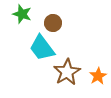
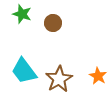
cyan trapezoid: moved 18 px left, 23 px down
brown star: moved 8 px left, 7 px down
orange star: rotated 12 degrees counterclockwise
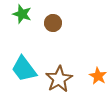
cyan trapezoid: moved 2 px up
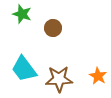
brown circle: moved 5 px down
brown star: rotated 28 degrees clockwise
